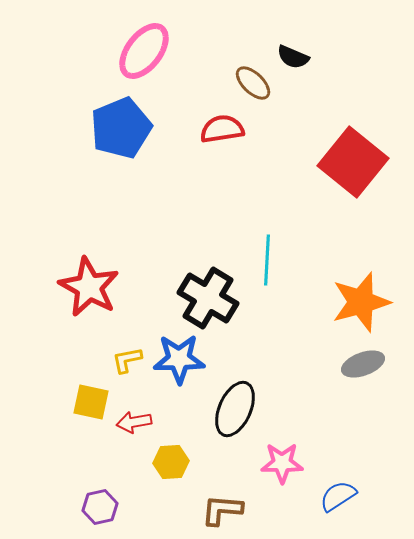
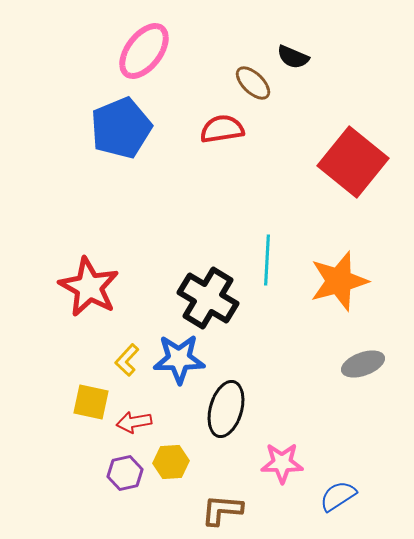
orange star: moved 22 px left, 21 px up
yellow L-shape: rotated 36 degrees counterclockwise
black ellipse: moved 9 px left; rotated 8 degrees counterclockwise
purple hexagon: moved 25 px right, 34 px up
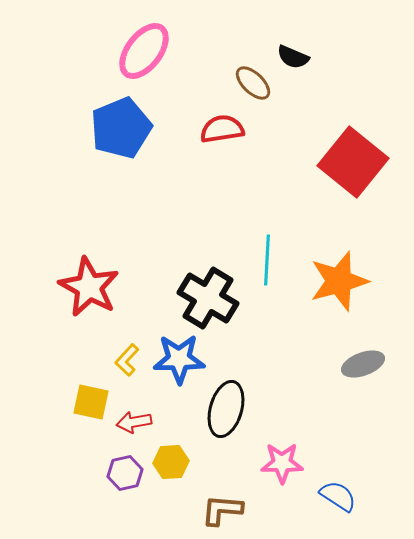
blue semicircle: rotated 66 degrees clockwise
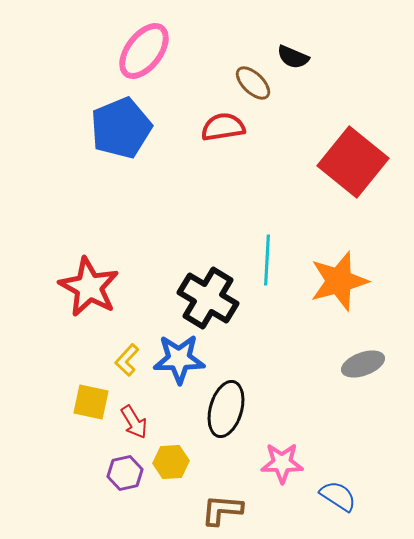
red semicircle: moved 1 px right, 2 px up
red arrow: rotated 112 degrees counterclockwise
